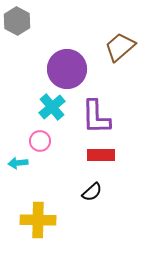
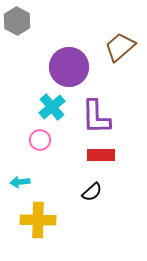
purple circle: moved 2 px right, 2 px up
pink circle: moved 1 px up
cyan arrow: moved 2 px right, 19 px down
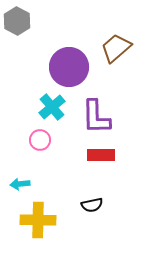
brown trapezoid: moved 4 px left, 1 px down
cyan arrow: moved 2 px down
black semicircle: moved 13 px down; rotated 30 degrees clockwise
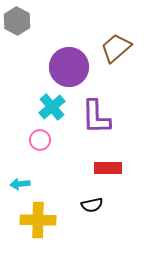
red rectangle: moved 7 px right, 13 px down
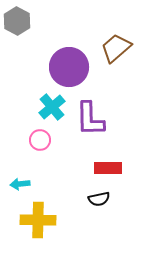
purple L-shape: moved 6 px left, 2 px down
black semicircle: moved 7 px right, 6 px up
